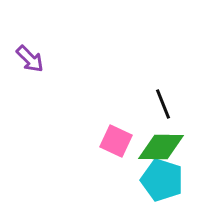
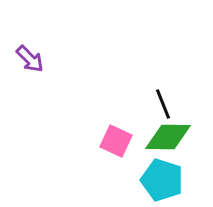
green diamond: moved 7 px right, 10 px up
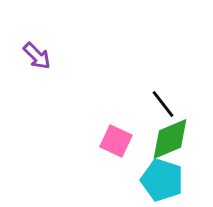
purple arrow: moved 7 px right, 3 px up
black line: rotated 16 degrees counterclockwise
green diamond: moved 2 px right, 2 px down; rotated 24 degrees counterclockwise
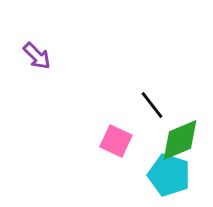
black line: moved 11 px left, 1 px down
green diamond: moved 10 px right, 1 px down
cyan pentagon: moved 7 px right, 5 px up
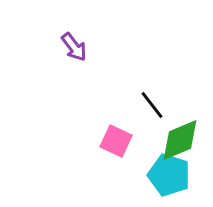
purple arrow: moved 37 px right, 9 px up; rotated 8 degrees clockwise
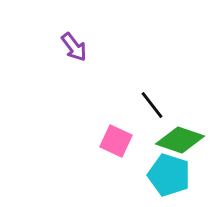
green diamond: rotated 42 degrees clockwise
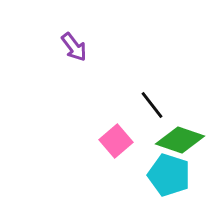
pink square: rotated 24 degrees clockwise
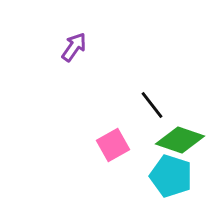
purple arrow: rotated 108 degrees counterclockwise
pink square: moved 3 px left, 4 px down; rotated 12 degrees clockwise
cyan pentagon: moved 2 px right, 1 px down
